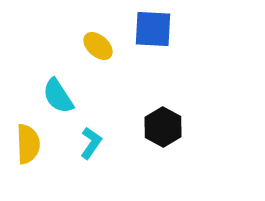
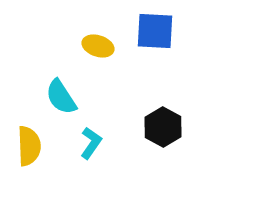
blue square: moved 2 px right, 2 px down
yellow ellipse: rotated 24 degrees counterclockwise
cyan semicircle: moved 3 px right, 1 px down
yellow semicircle: moved 1 px right, 2 px down
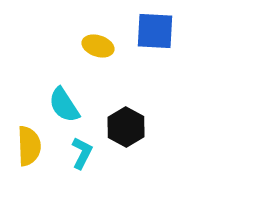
cyan semicircle: moved 3 px right, 8 px down
black hexagon: moved 37 px left
cyan L-shape: moved 9 px left, 10 px down; rotated 8 degrees counterclockwise
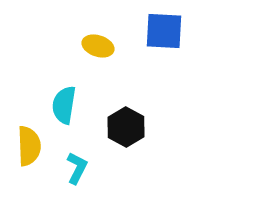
blue square: moved 9 px right
cyan semicircle: rotated 42 degrees clockwise
cyan L-shape: moved 5 px left, 15 px down
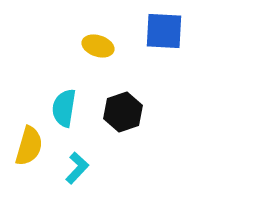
cyan semicircle: moved 3 px down
black hexagon: moved 3 px left, 15 px up; rotated 12 degrees clockwise
yellow semicircle: rotated 18 degrees clockwise
cyan L-shape: rotated 16 degrees clockwise
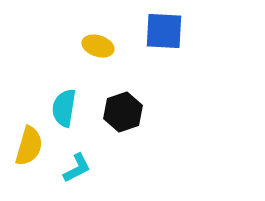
cyan L-shape: rotated 20 degrees clockwise
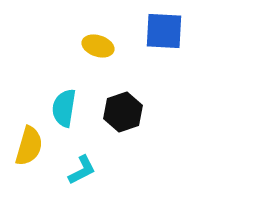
cyan L-shape: moved 5 px right, 2 px down
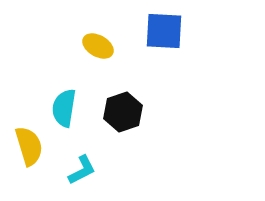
yellow ellipse: rotated 12 degrees clockwise
yellow semicircle: rotated 33 degrees counterclockwise
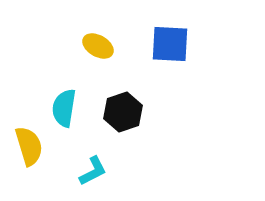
blue square: moved 6 px right, 13 px down
cyan L-shape: moved 11 px right, 1 px down
